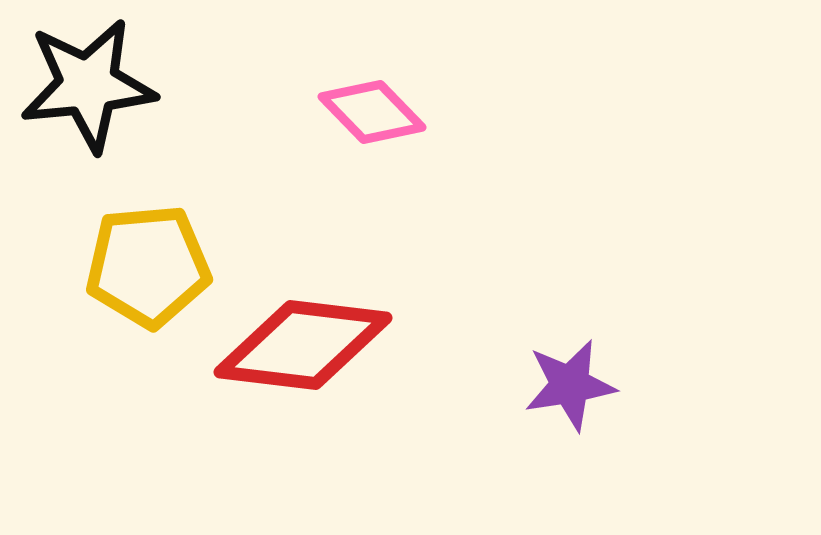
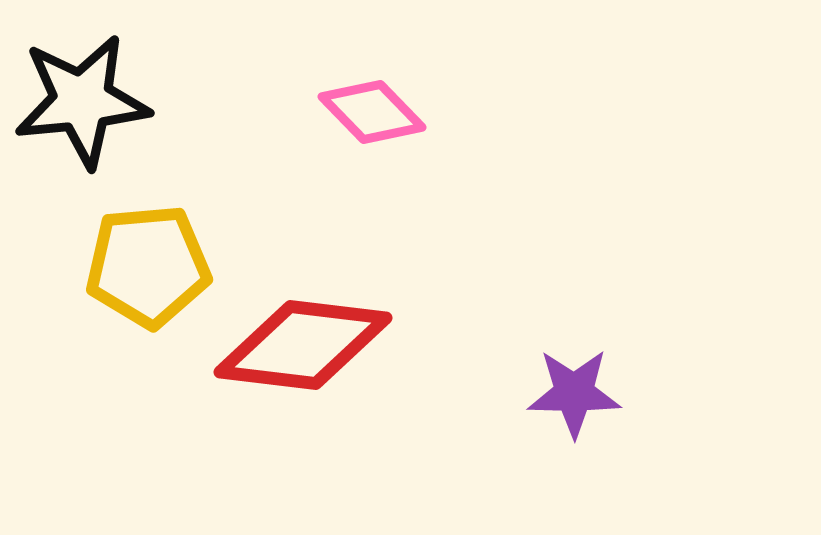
black star: moved 6 px left, 16 px down
purple star: moved 4 px right, 8 px down; rotated 10 degrees clockwise
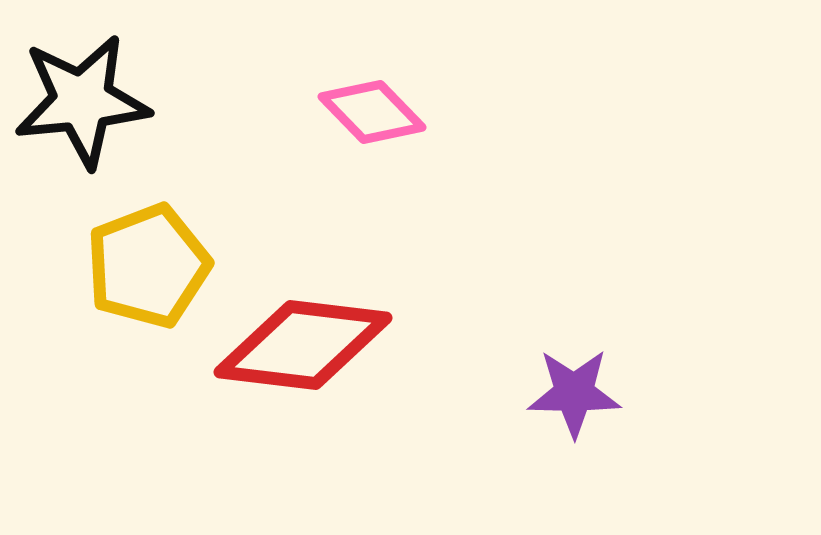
yellow pentagon: rotated 16 degrees counterclockwise
